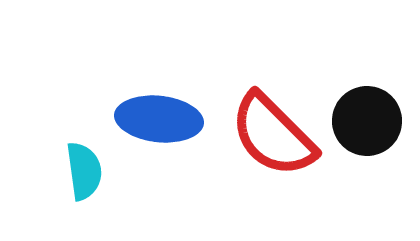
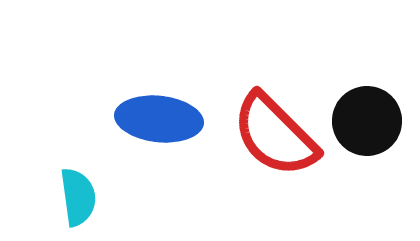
red semicircle: moved 2 px right
cyan semicircle: moved 6 px left, 26 px down
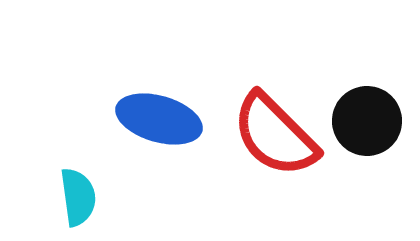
blue ellipse: rotated 10 degrees clockwise
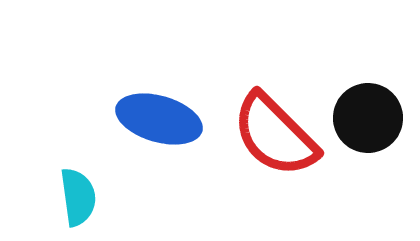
black circle: moved 1 px right, 3 px up
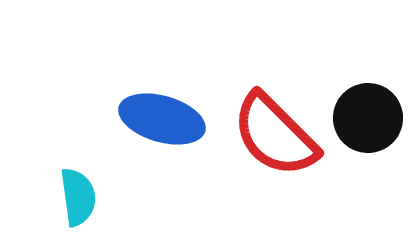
blue ellipse: moved 3 px right
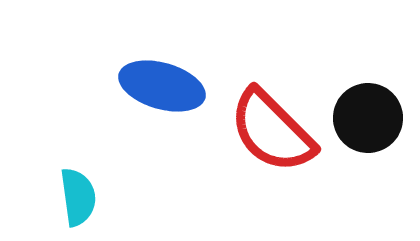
blue ellipse: moved 33 px up
red semicircle: moved 3 px left, 4 px up
